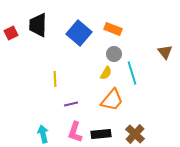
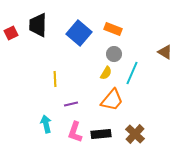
brown triangle: rotated 21 degrees counterclockwise
cyan line: rotated 40 degrees clockwise
cyan arrow: moved 3 px right, 10 px up
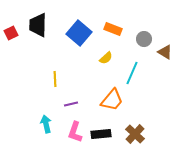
gray circle: moved 30 px right, 15 px up
yellow semicircle: moved 15 px up; rotated 16 degrees clockwise
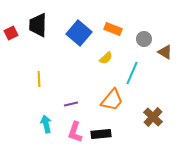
yellow line: moved 16 px left
brown cross: moved 18 px right, 17 px up
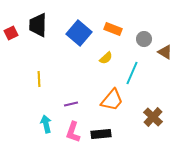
pink L-shape: moved 2 px left
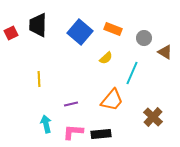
blue square: moved 1 px right, 1 px up
gray circle: moved 1 px up
pink L-shape: rotated 75 degrees clockwise
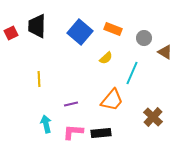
black trapezoid: moved 1 px left, 1 px down
black rectangle: moved 1 px up
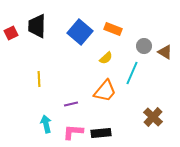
gray circle: moved 8 px down
orange trapezoid: moved 7 px left, 9 px up
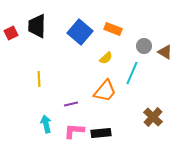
pink L-shape: moved 1 px right, 1 px up
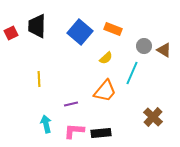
brown triangle: moved 1 px left, 2 px up
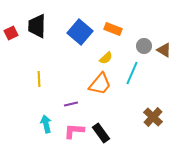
orange trapezoid: moved 5 px left, 7 px up
black rectangle: rotated 60 degrees clockwise
